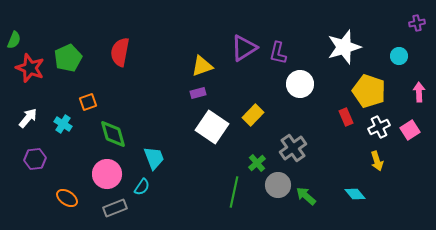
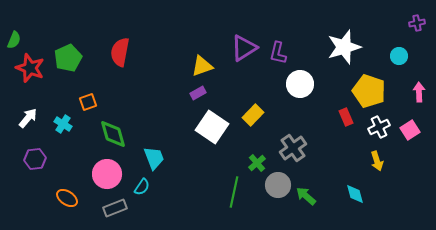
purple rectangle: rotated 14 degrees counterclockwise
cyan diamond: rotated 25 degrees clockwise
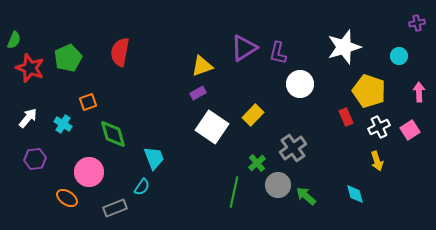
pink circle: moved 18 px left, 2 px up
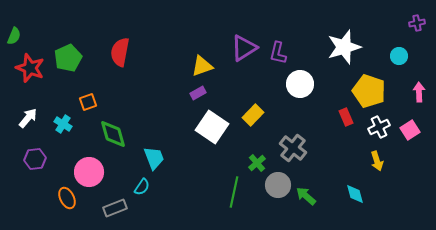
green semicircle: moved 4 px up
gray cross: rotated 16 degrees counterclockwise
orange ellipse: rotated 30 degrees clockwise
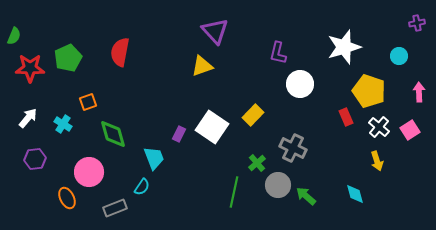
purple triangle: moved 29 px left, 17 px up; rotated 40 degrees counterclockwise
red star: rotated 20 degrees counterclockwise
purple rectangle: moved 19 px left, 41 px down; rotated 35 degrees counterclockwise
white cross: rotated 25 degrees counterclockwise
gray cross: rotated 12 degrees counterclockwise
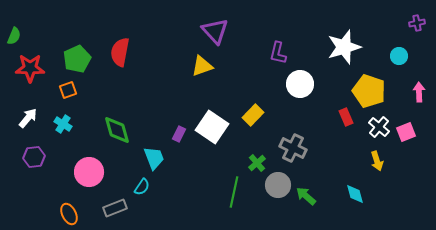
green pentagon: moved 9 px right, 1 px down
orange square: moved 20 px left, 12 px up
pink square: moved 4 px left, 2 px down; rotated 12 degrees clockwise
green diamond: moved 4 px right, 4 px up
purple hexagon: moved 1 px left, 2 px up
orange ellipse: moved 2 px right, 16 px down
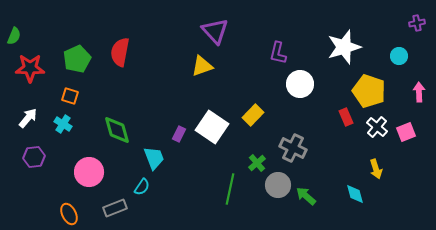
orange square: moved 2 px right, 6 px down; rotated 36 degrees clockwise
white cross: moved 2 px left
yellow arrow: moved 1 px left, 8 px down
green line: moved 4 px left, 3 px up
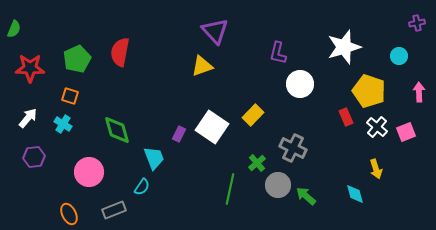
green semicircle: moved 7 px up
gray rectangle: moved 1 px left, 2 px down
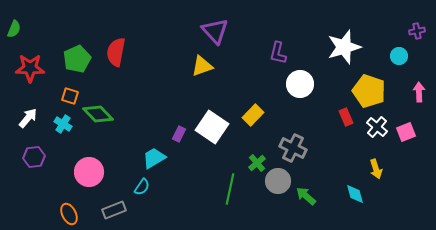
purple cross: moved 8 px down
red semicircle: moved 4 px left
green diamond: moved 19 px left, 16 px up; rotated 28 degrees counterclockwise
cyan trapezoid: rotated 100 degrees counterclockwise
gray circle: moved 4 px up
